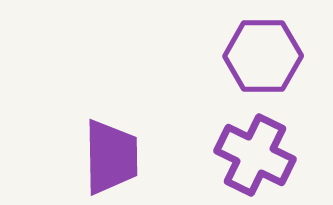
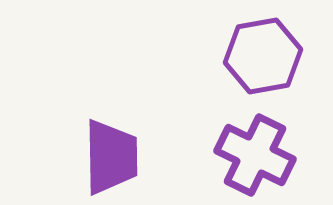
purple hexagon: rotated 10 degrees counterclockwise
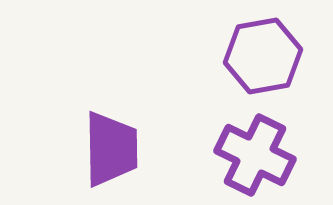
purple trapezoid: moved 8 px up
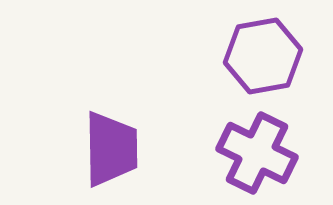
purple cross: moved 2 px right, 2 px up
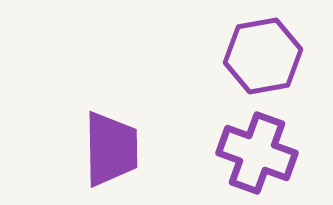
purple cross: rotated 6 degrees counterclockwise
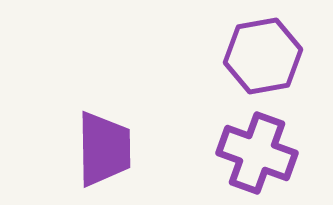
purple trapezoid: moved 7 px left
